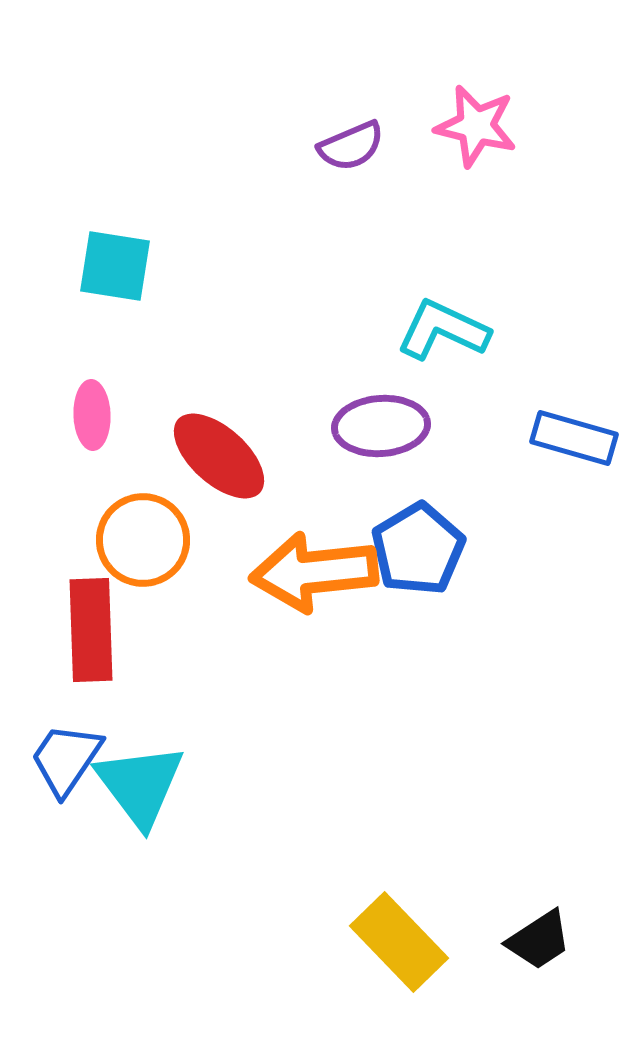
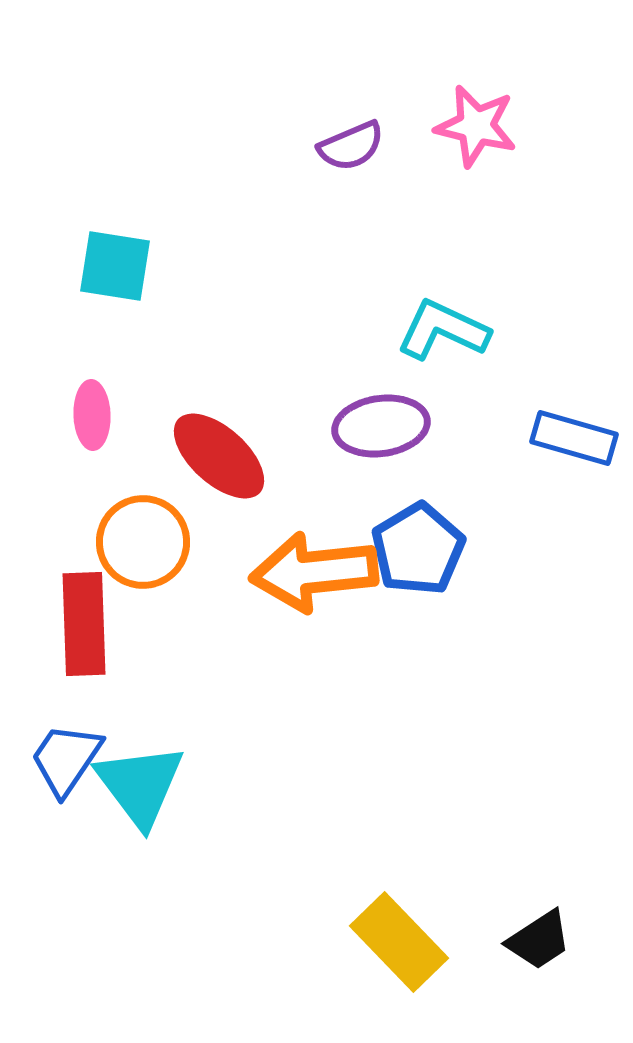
purple ellipse: rotated 4 degrees counterclockwise
orange circle: moved 2 px down
red rectangle: moved 7 px left, 6 px up
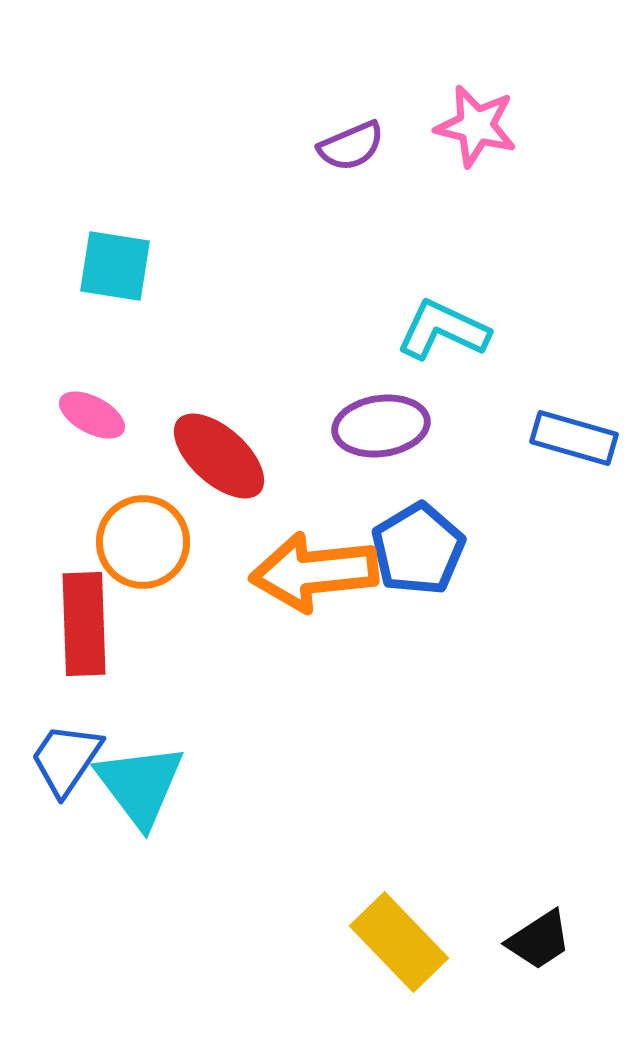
pink ellipse: rotated 60 degrees counterclockwise
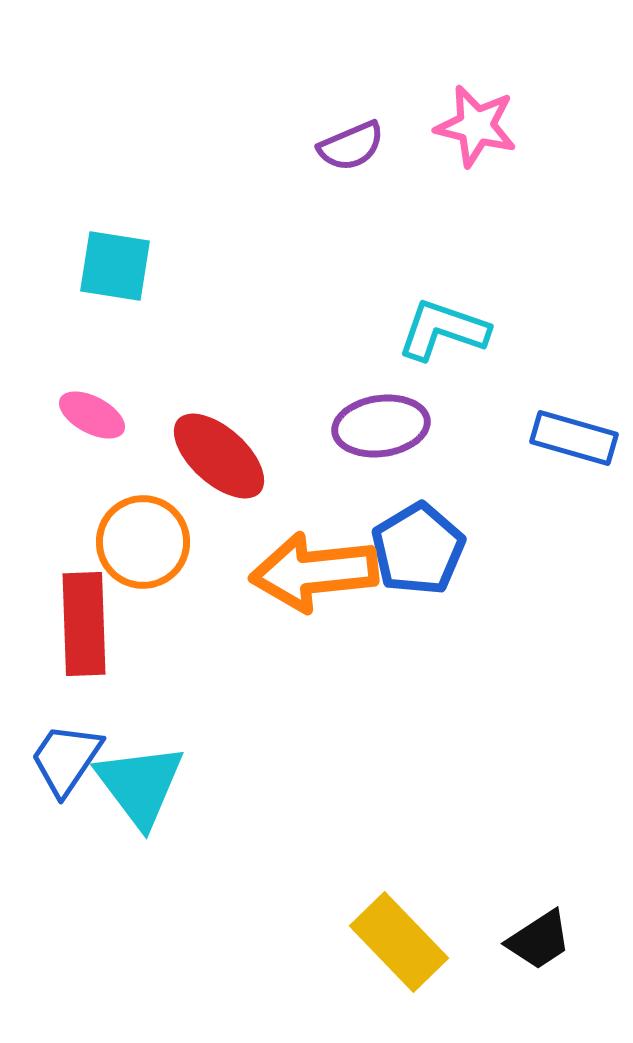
cyan L-shape: rotated 6 degrees counterclockwise
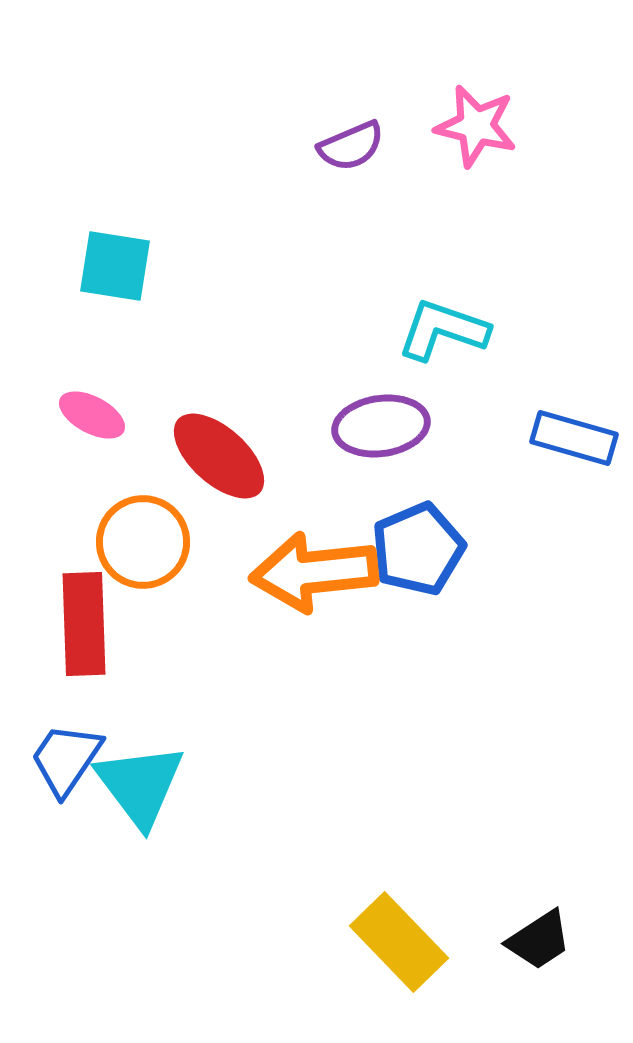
blue pentagon: rotated 8 degrees clockwise
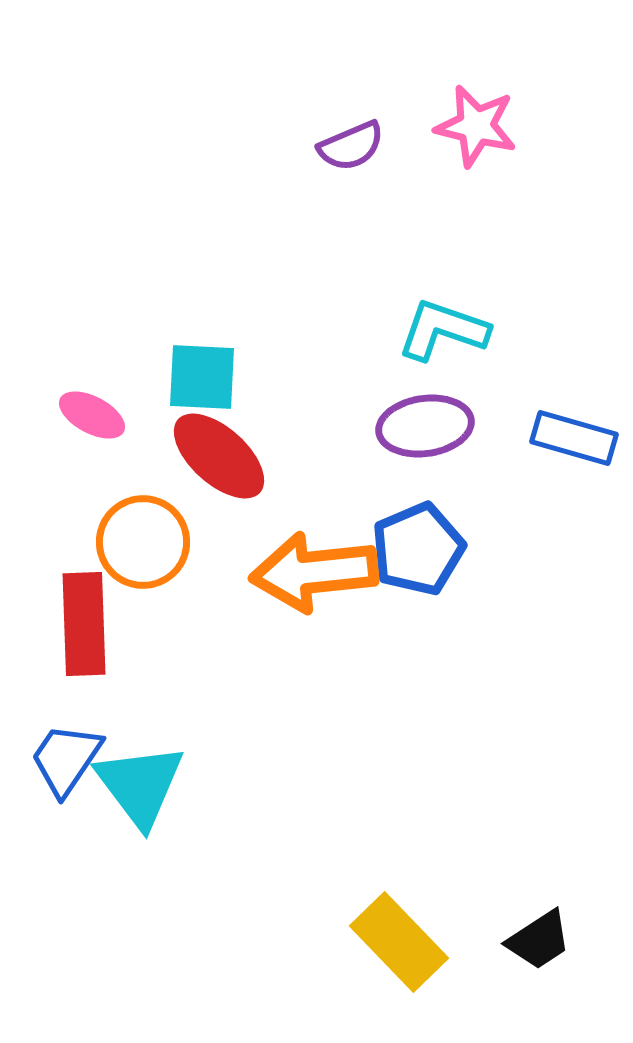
cyan square: moved 87 px right, 111 px down; rotated 6 degrees counterclockwise
purple ellipse: moved 44 px right
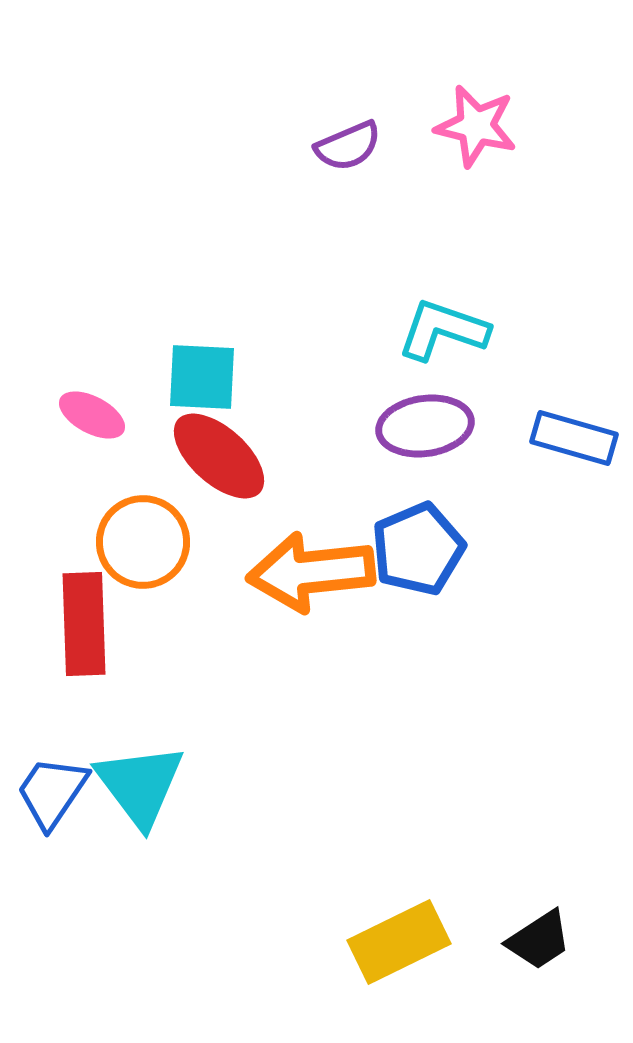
purple semicircle: moved 3 px left
orange arrow: moved 3 px left
blue trapezoid: moved 14 px left, 33 px down
yellow rectangle: rotated 72 degrees counterclockwise
